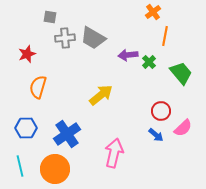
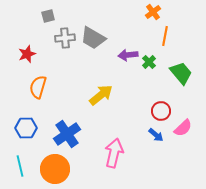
gray square: moved 2 px left, 1 px up; rotated 24 degrees counterclockwise
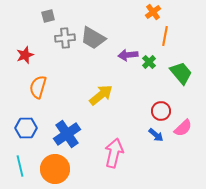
red star: moved 2 px left, 1 px down
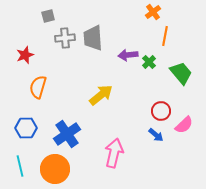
gray trapezoid: rotated 56 degrees clockwise
pink semicircle: moved 1 px right, 3 px up
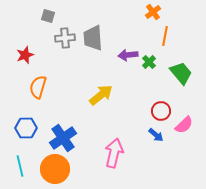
gray square: rotated 32 degrees clockwise
blue cross: moved 4 px left, 4 px down
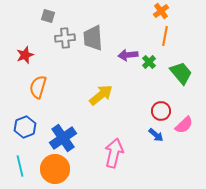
orange cross: moved 8 px right, 1 px up
blue hexagon: moved 1 px left, 1 px up; rotated 20 degrees counterclockwise
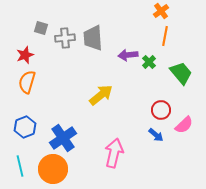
gray square: moved 7 px left, 12 px down
orange semicircle: moved 11 px left, 5 px up
red circle: moved 1 px up
orange circle: moved 2 px left
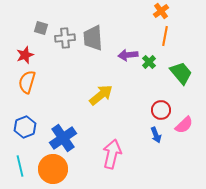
blue arrow: rotated 28 degrees clockwise
pink arrow: moved 2 px left, 1 px down
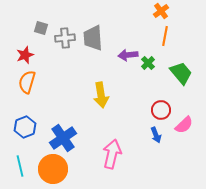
green cross: moved 1 px left, 1 px down
yellow arrow: rotated 120 degrees clockwise
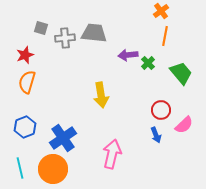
gray trapezoid: moved 1 px right, 5 px up; rotated 100 degrees clockwise
cyan line: moved 2 px down
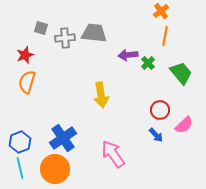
red circle: moved 1 px left
blue hexagon: moved 5 px left, 15 px down
blue arrow: rotated 21 degrees counterclockwise
pink arrow: moved 1 px right; rotated 48 degrees counterclockwise
orange circle: moved 2 px right
